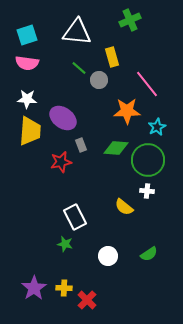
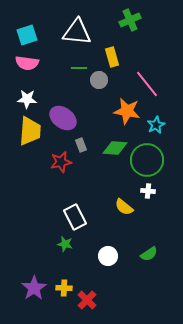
green line: rotated 42 degrees counterclockwise
orange star: rotated 12 degrees clockwise
cyan star: moved 1 px left, 2 px up
green diamond: moved 1 px left
green circle: moved 1 px left
white cross: moved 1 px right
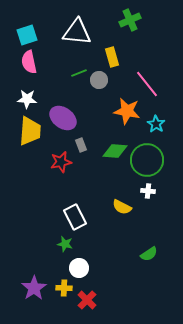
pink semicircle: moved 2 px right, 1 px up; rotated 70 degrees clockwise
green line: moved 5 px down; rotated 21 degrees counterclockwise
cyan star: moved 1 px up; rotated 12 degrees counterclockwise
green diamond: moved 3 px down
yellow semicircle: moved 2 px left; rotated 12 degrees counterclockwise
white circle: moved 29 px left, 12 px down
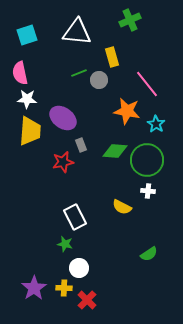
pink semicircle: moved 9 px left, 11 px down
red star: moved 2 px right
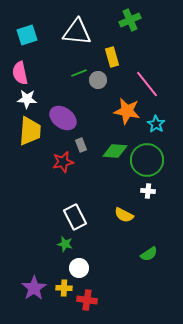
gray circle: moved 1 px left
yellow semicircle: moved 2 px right, 8 px down
red cross: rotated 36 degrees counterclockwise
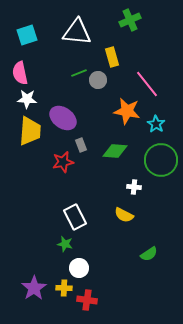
green circle: moved 14 px right
white cross: moved 14 px left, 4 px up
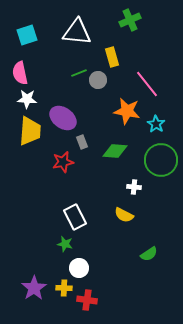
gray rectangle: moved 1 px right, 3 px up
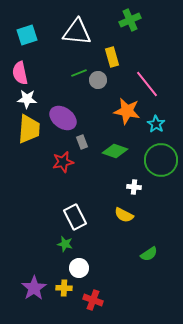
yellow trapezoid: moved 1 px left, 2 px up
green diamond: rotated 15 degrees clockwise
red cross: moved 6 px right; rotated 12 degrees clockwise
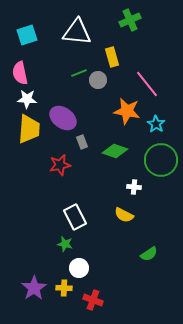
red star: moved 3 px left, 3 px down
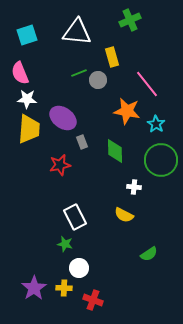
pink semicircle: rotated 10 degrees counterclockwise
green diamond: rotated 70 degrees clockwise
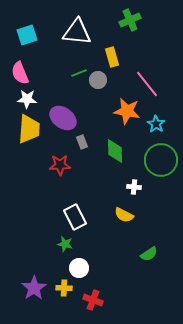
red star: rotated 10 degrees clockwise
